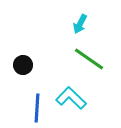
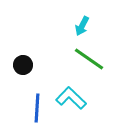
cyan arrow: moved 2 px right, 2 px down
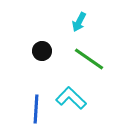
cyan arrow: moved 3 px left, 4 px up
black circle: moved 19 px right, 14 px up
blue line: moved 1 px left, 1 px down
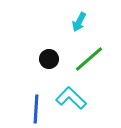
black circle: moved 7 px right, 8 px down
green line: rotated 76 degrees counterclockwise
